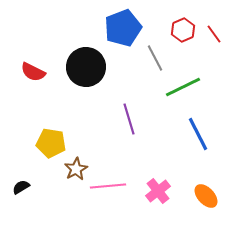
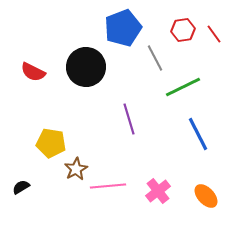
red hexagon: rotated 15 degrees clockwise
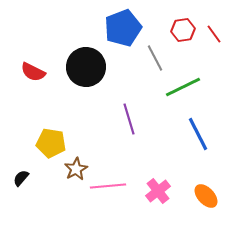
black semicircle: moved 9 px up; rotated 18 degrees counterclockwise
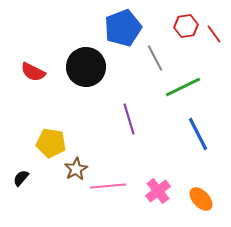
red hexagon: moved 3 px right, 4 px up
orange ellipse: moved 5 px left, 3 px down
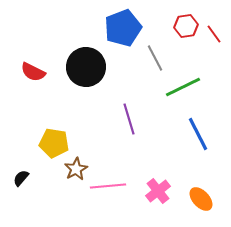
yellow pentagon: moved 3 px right
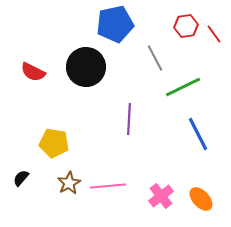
blue pentagon: moved 8 px left, 4 px up; rotated 9 degrees clockwise
purple line: rotated 20 degrees clockwise
brown star: moved 7 px left, 14 px down
pink cross: moved 3 px right, 5 px down
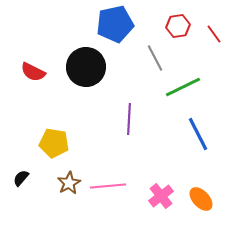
red hexagon: moved 8 px left
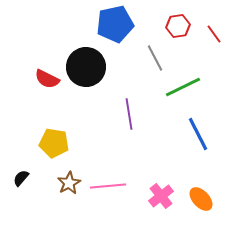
red semicircle: moved 14 px right, 7 px down
purple line: moved 5 px up; rotated 12 degrees counterclockwise
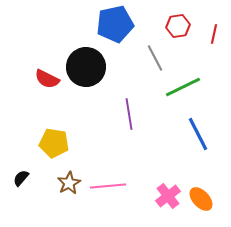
red line: rotated 48 degrees clockwise
pink cross: moved 7 px right
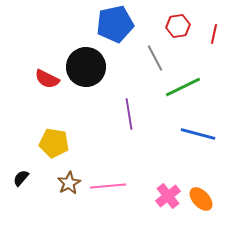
blue line: rotated 48 degrees counterclockwise
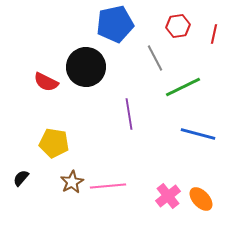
red semicircle: moved 1 px left, 3 px down
brown star: moved 3 px right, 1 px up
